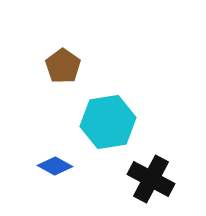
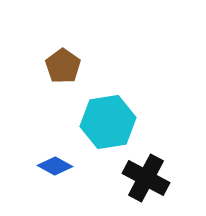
black cross: moved 5 px left, 1 px up
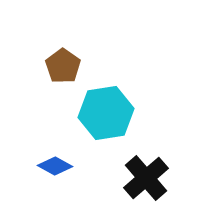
cyan hexagon: moved 2 px left, 9 px up
black cross: rotated 21 degrees clockwise
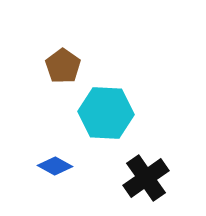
cyan hexagon: rotated 12 degrees clockwise
black cross: rotated 6 degrees clockwise
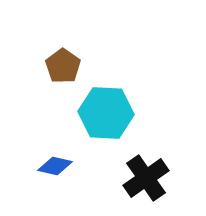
blue diamond: rotated 16 degrees counterclockwise
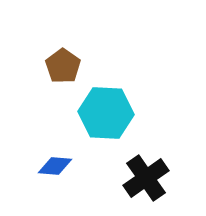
blue diamond: rotated 8 degrees counterclockwise
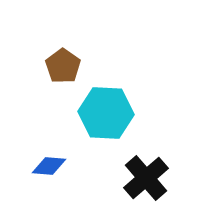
blue diamond: moved 6 px left
black cross: rotated 6 degrees counterclockwise
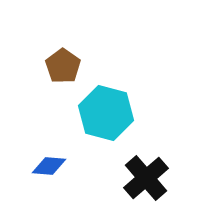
cyan hexagon: rotated 12 degrees clockwise
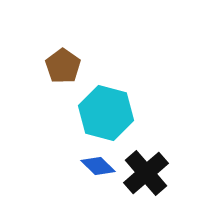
blue diamond: moved 49 px right; rotated 40 degrees clockwise
black cross: moved 5 px up
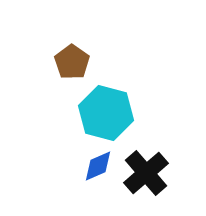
brown pentagon: moved 9 px right, 4 px up
blue diamond: rotated 68 degrees counterclockwise
